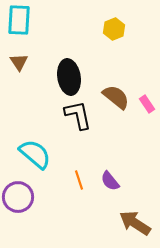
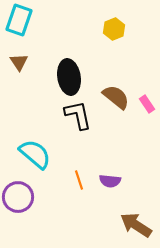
cyan rectangle: rotated 16 degrees clockwise
purple semicircle: rotated 45 degrees counterclockwise
brown arrow: moved 1 px right, 2 px down
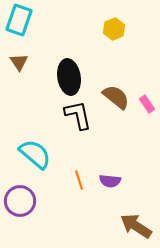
purple circle: moved 2 px right, 4 px down
brown arrow: moved 1 px down
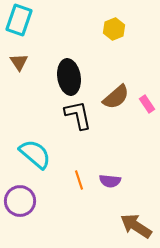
brown semicircle: rotated 100 degrees clockwise
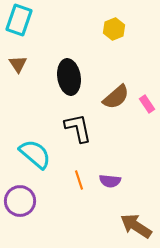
brown triangle: moved 1 px left, 2 px down
black L-shape: moved 13 px down
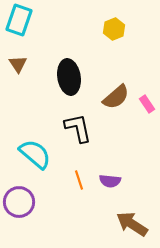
purple circle: moved 1 px left, 1 px down
brown arrow: moved 4 px left, 2 px up
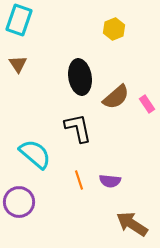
black ellipse: moved 11 px right
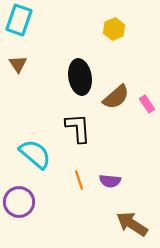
black L-shape: rotated 8 degrees clockwise
